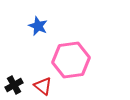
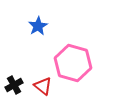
blue star: rotated 18 degrees clockwise
pink hexagon: moved 2 px right, 3 px down; rotated 24 degrees clockwise
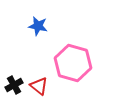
blue star: rotated 30 degrees counterclockwise
red triangle: moved 4 px left
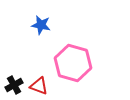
blue star: moved 3 px right, 1 px up
red triangle: rotated 18 degrees counterclockwise
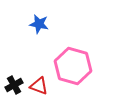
blue star: moved 2 px left, 1 px up
pink hexagon: moved 3 px down
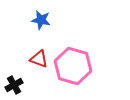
blue star: moved 2 px right, 4 px up
red triangle: moved 27 px up
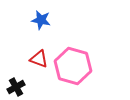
black cross: moved 2 px right, 2 px down
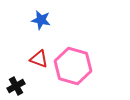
black cross: moved 1 px up
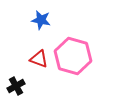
pink hexagon: moved 10 px up
